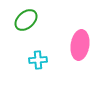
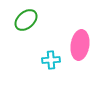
cyan cross: moved 13 px right
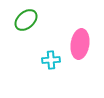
pink ellipse: moved 1 px up
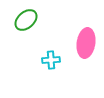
pink ellipse: moved 6 px right, 1 px up
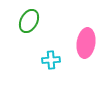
green ellipse: moved 3 px right, 1 px down; rotated 20 degrees counterclockwise
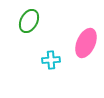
pink ellipse: rotated 16 degrees clockwise
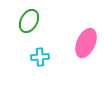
cyan cross: moved 11 px left, 3 px up
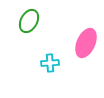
cyan cross: moved 10 px right, 6 px down
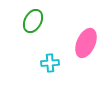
green ellipse: moved 4 px right
